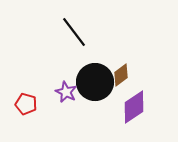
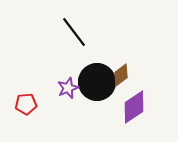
black circle: moved 2 px right
purple star: moved 2 px right, 4 px up; rotated 25 degrees clockwise
red pentagon: rotated 20 degrees counterclockwise
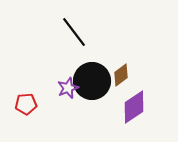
black circle: moved 5 px left, 1 px up
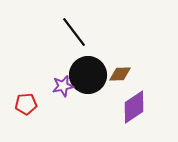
brown diamond: moved 1 px left, 1 px up; rotated 35 degrees clockwise
black circle: moved 4 px left, 6 px up
purple star: moved 5 px left, 2 px up; rotated 10 degrees clockwise
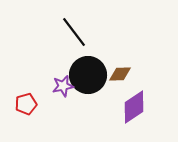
red pentagon: rotated 10 degrees counterclockwise
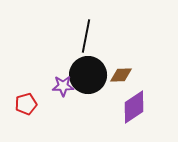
black line: moved 12 px right, 4 px down; rotated 48 degrees clockwise
brown diamond: moved 1 px right, 1 px down
purple star: rotated 10 degrees clockwise
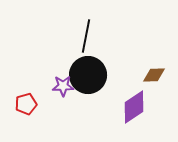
brown diamond: moved 33 px right
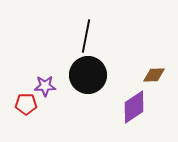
purple star: moved 18 px left
red pentagon: rotated 15 degrees clockwise
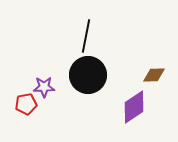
purple star: moved 1 px left, 1 px down
red pentagon: rotated 10 degrees counterclockwise
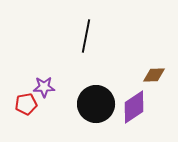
black circle: moved 8 px right, 29 px down
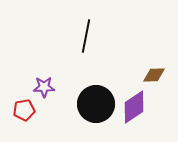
red pentagon: moved 2 px left, 6 px down
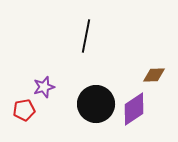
purple star: rotated 15 degrees counterclockwise
purple diamond: moved 2 px down
